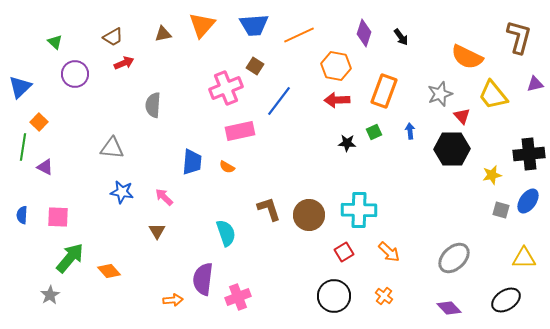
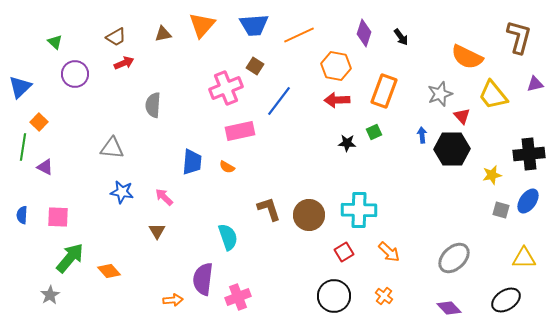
brown trapezoid at (113, 37): moved 3 px right
blue arrow at (410, 131): moved 12 px right, 4 px down
cyan semicircle at (226, 233): moved 2 px right, 4 px down
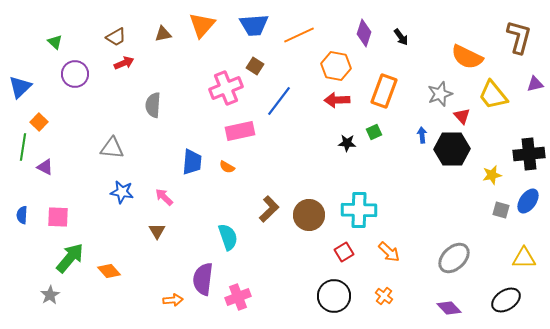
brown L-shape at (269, 209): rotated 64 degrees clockwise
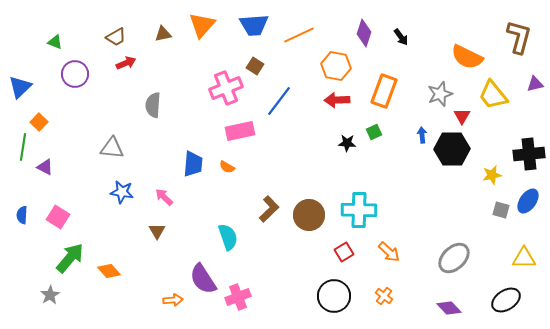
green triangle at (55, 42): rotated 21 degrees counterclockwise
red arrow at (124, 63): moved 2 px right
red triangle at (462, 116): rotated 12 degrees clockwise
blue trapezoid at (192, 162): moved 1 px right, 2 px down
pink square at (58, 217): rotated 30 degrees clockwise
purple semicircle at (203, 279): rotated 40 degrees counterclockwise
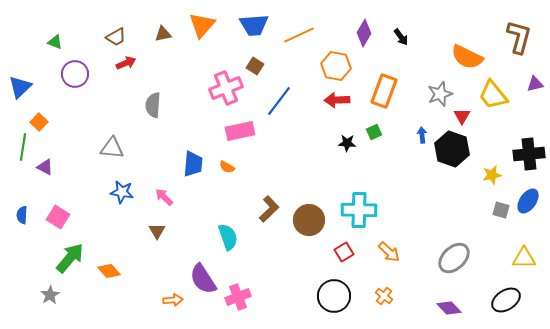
purple diamond at (364, 33): rotated 12 degrees clockwise
black hexagon at (452, 149): rotated 20 degrees clockwise
brown circle at (309, 215): moved 5 px down
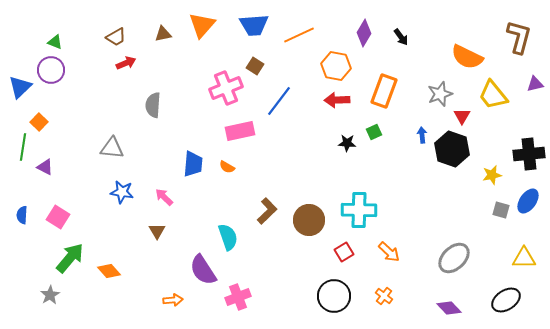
purple circle at (75, 74): moved 24 px left, 4 px up
brown L-shape at (269, 209): moved 2 px left, 2 px down
purple semicircle at (203, 279): moved 9 px up
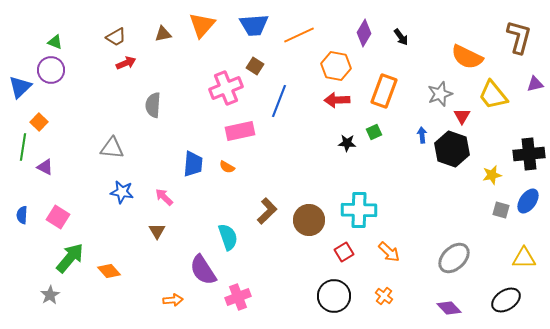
blue line at (279, 101): rotated 16 degrees counterclockwise
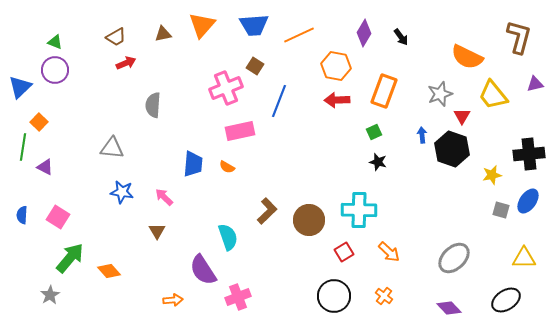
purple circle at (51, 70): moved 4 px right
black star at (347, 143): moved 31 px right, 19 px down; rotated 12 degrees clockwise
